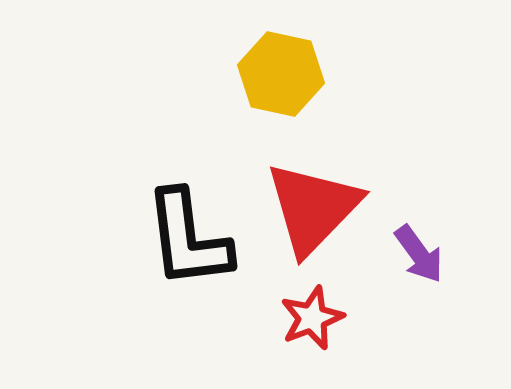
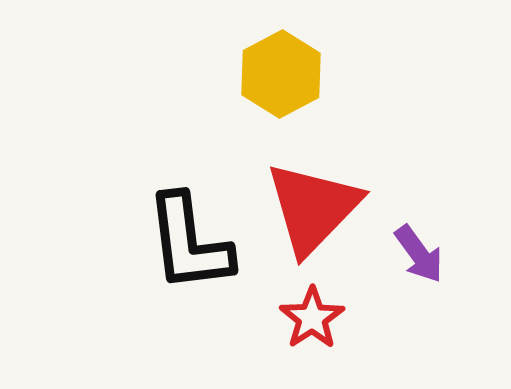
yellow hexagon: rotated 20 degrees clockwise
black L-shape: moved 1 px right, 4 px down
red star: rotated 12 degrees counterclockwise
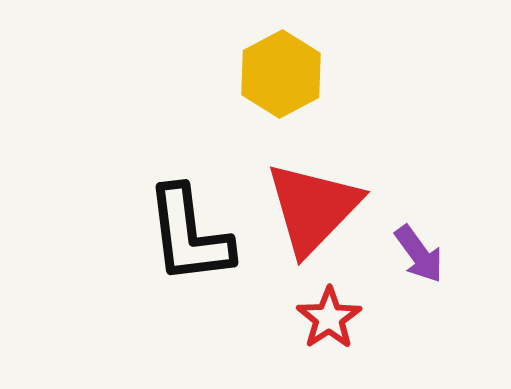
black L-shape: moved 8 px up
red star: moved 17 px right
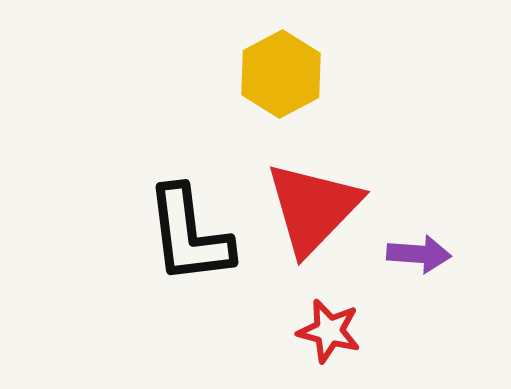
purple arrow: rotated 50 degrees counterclockwise
red star: moved 13 px down; rotated 24 degrees counterclockwise
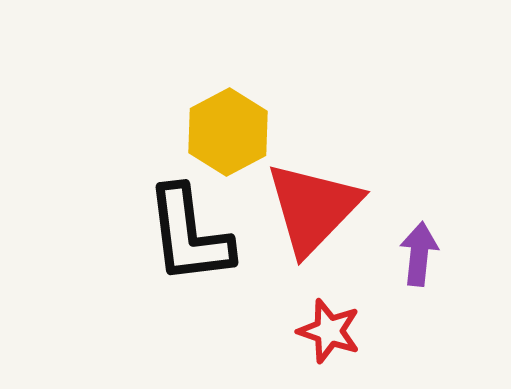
yellow hexagon: moved 53 px left, 58 px down
purple arrow: rotated 88 degrees counterclockwise
red star: rotated 4 degrees clockwise
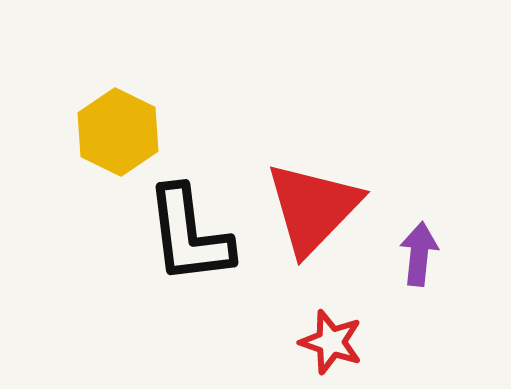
yellow hexagon: moved 110 px left; rotated 6 degrees counterclockwise
red star: moved 2 px right, 11 px down
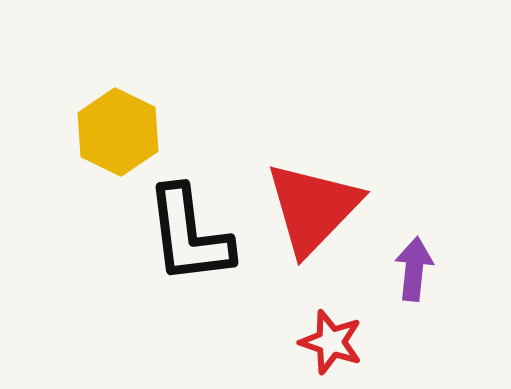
purple arrow: moved 5 px left, 15 px down
